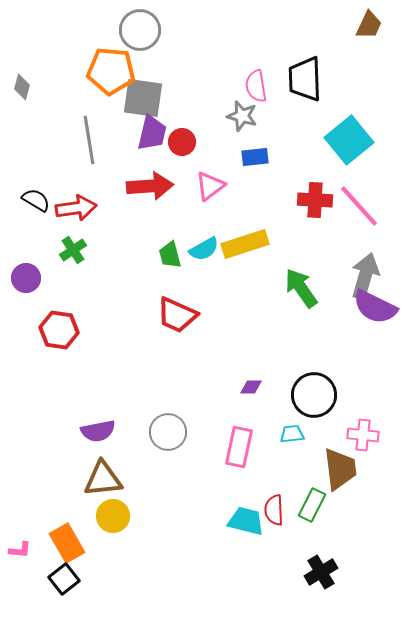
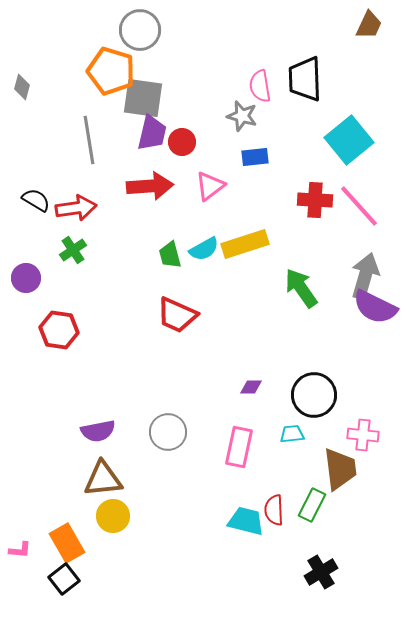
orange pentagon at (111, 71): rotated 12 degrees clockwise
pink semicircle at (256, 86): moved 4 px right
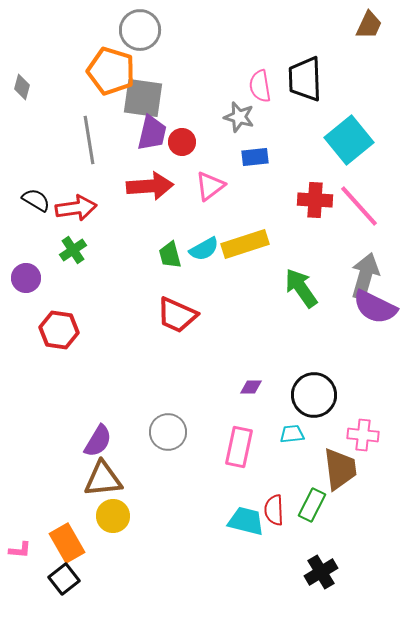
gray star at (242, 116): moved 3 px left, 1 px down
purple semicircle at (98, 431): moved 10 px down; rotated 48 degrees counterclockwise
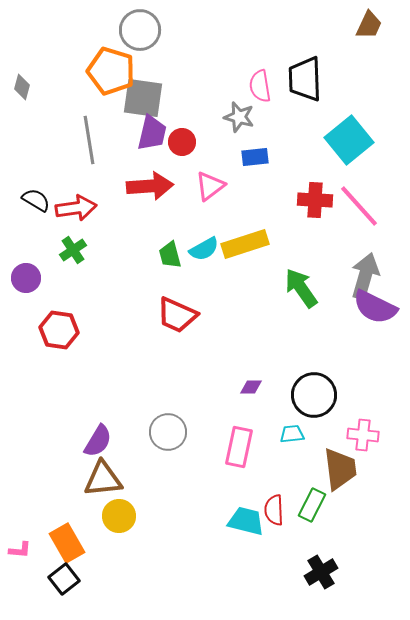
yellow circle at (113, 516): moved 6 px right
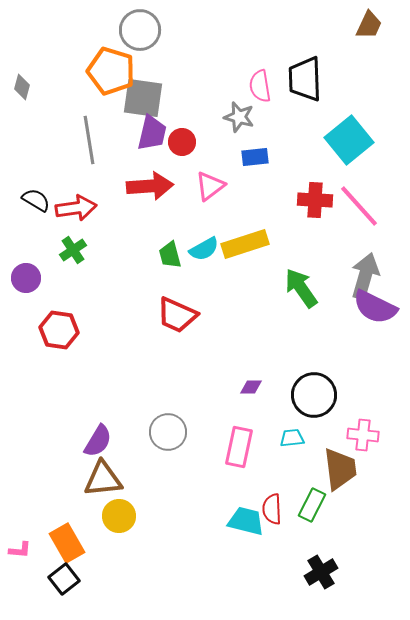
cyan trapezoid at (292, 434): moved 4 px down
red semicircle at (274, 510): moved 2 px left, 1 px up
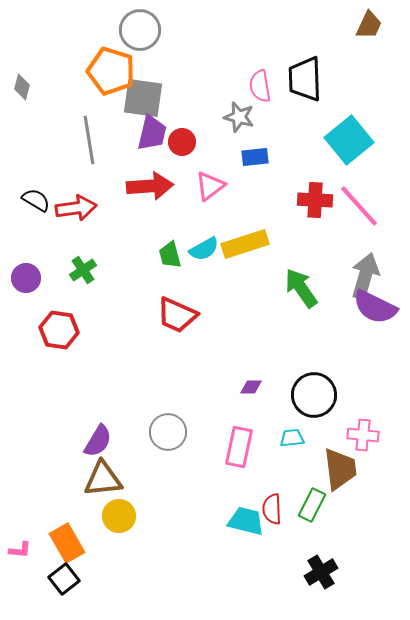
green cross at (73, 250): moved 10 px right, 20 px down
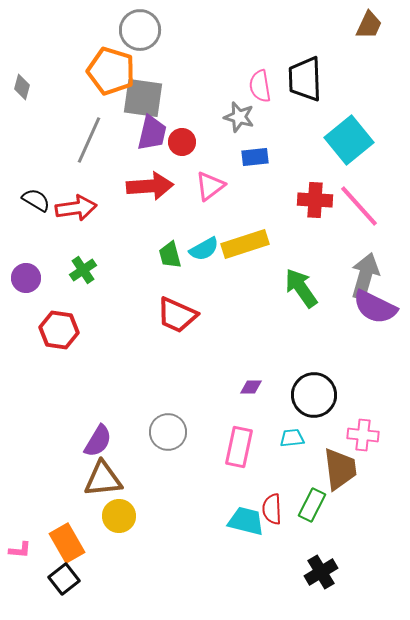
gray line at (89, 140): rotated 33 degrees clockwise
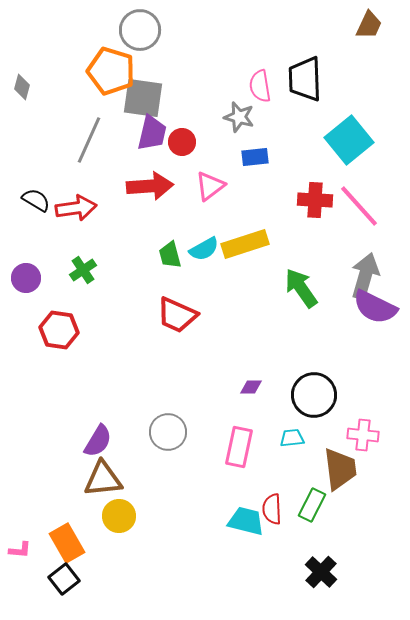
black cross at (321, 572): rotated 16 degrees counterclockwise
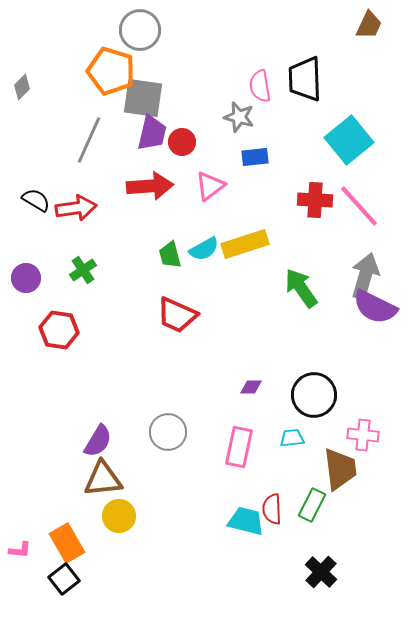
gray diamond at (22, 87): rotated 30 degrees clockwise
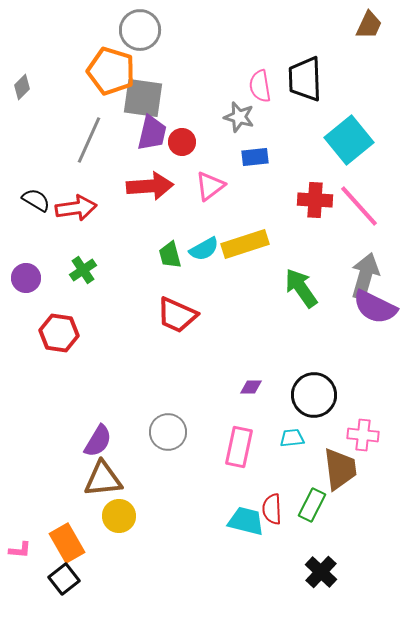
red hexagon at (59, 330): moved 3 px down
